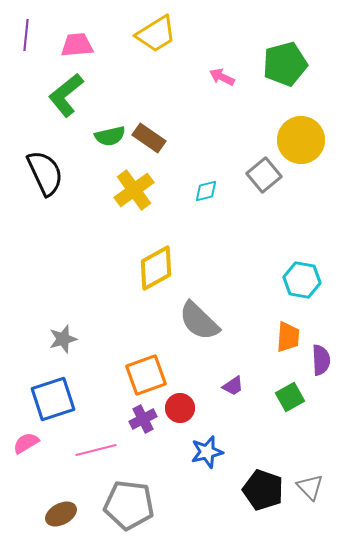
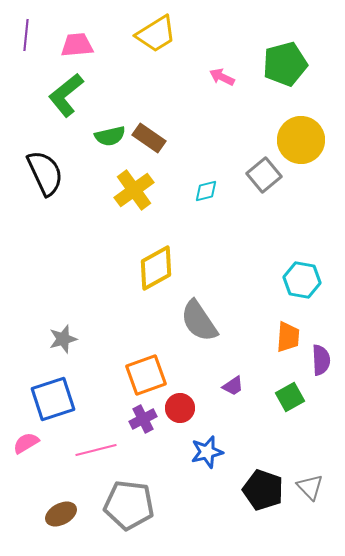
gray semicircle: rotated 12 degrees clockwise
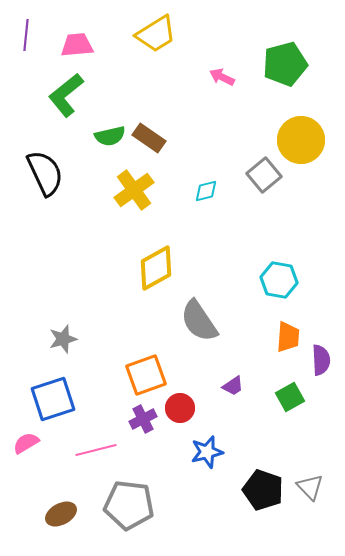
cyan hexagon: moved 23 px left
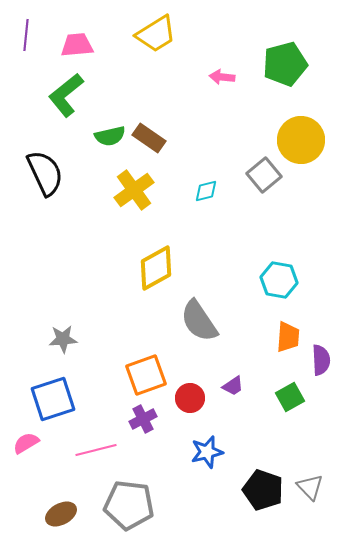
pink arrow: rotated 20 degrees counterclockwise
gray star: rotated 12 degrees clockwise
red circle: moved 10 px right, 10 px up
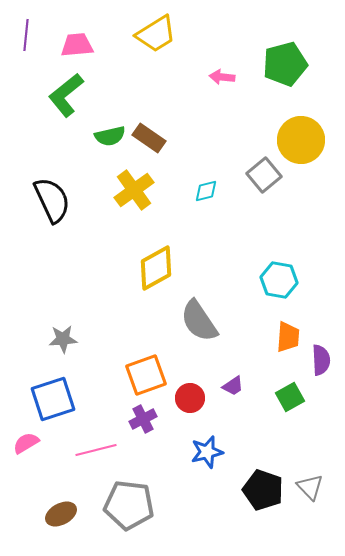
black semicircle: moved 7 px right, 27 px down
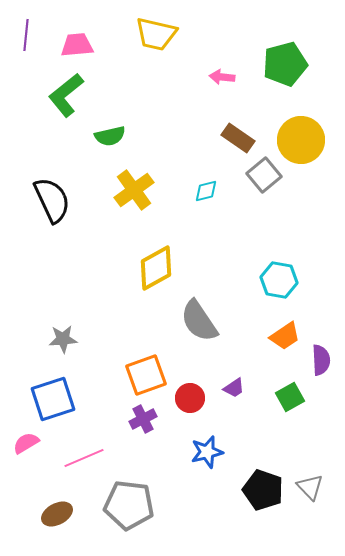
yellow trapezoid: rotated 45 degrees clockwise
brown rectangle: moved 89 px right
orange trapezoid: moved 3 px left, 1 px up; rotated 52 degrees clockwise
purple trapezoid: moved 1 px right, 2 px down
pink line: moved 12 px left, 8 px down; rotated 9 degrees counterclockwise
brown ellipse: moved 4 px left
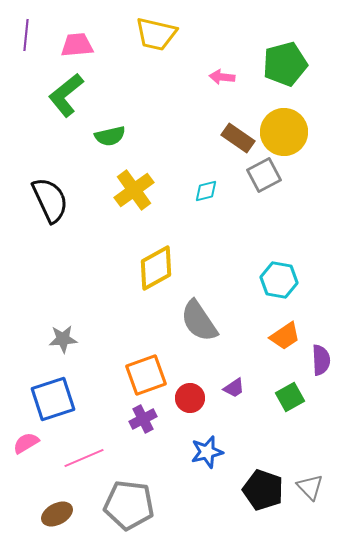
yellow circle: moved 17 px left, 8 px up
gray square: rotated 12 degrees clockwise
black semicircle: moved 2 px left
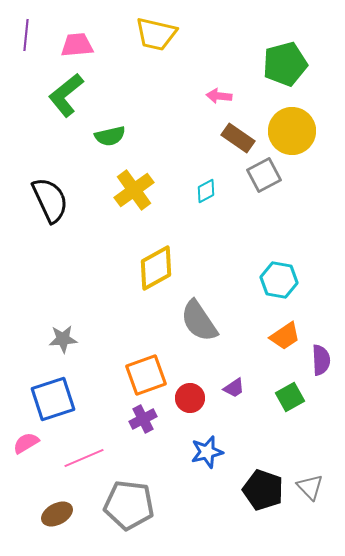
pink arrow: moved 3 px left, 19 px down
yellow circle: moved 8 px right, 1 px up
cyan diamond: rotated 15 degrees counterclockwise
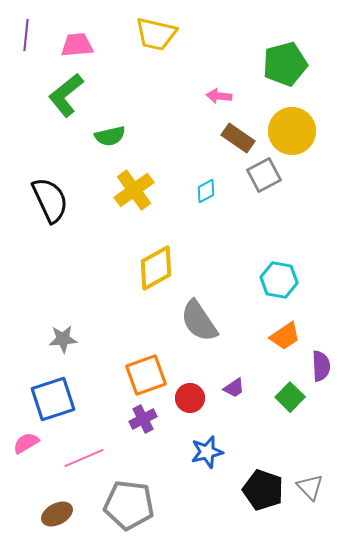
purple semicircle: moved 6 px down
green square: rotated 16 degrees counterclockwise
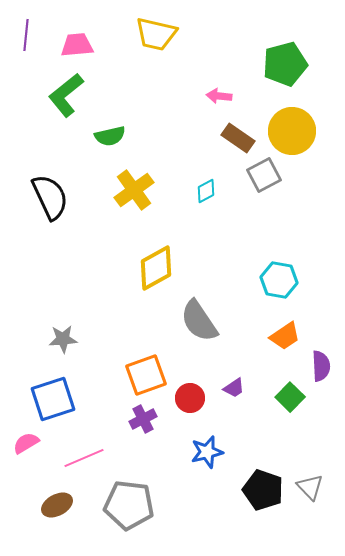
black semicircle: moved 3 px up
brown ellipse: moved 9 px up
